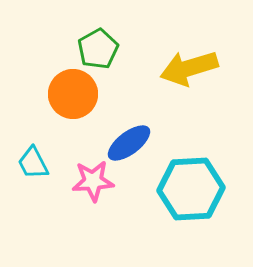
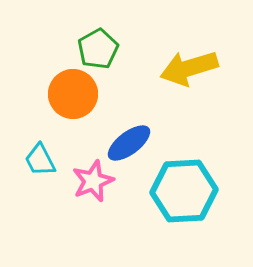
cyan trapezoid: moved 7 px right, 3 px up
pink star: rotated 18 degrees counterclockwise
cyan hexagon: moved 7 px left, 2 px down
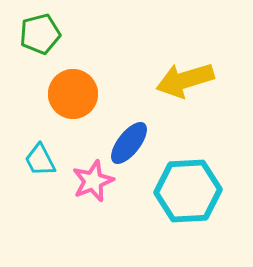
green pentagon: moved 58 px left, 15 px up; rotated 15 degrees clockwise
yellow arrow: moved 4 px left, 12 px down
blue ellipse: rotated 15 degrees counterclockwise
cyan hexagon: moved 4 px right
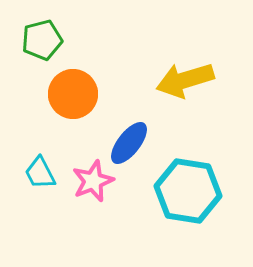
green pentagon: moved 2 px right, 6 px down
cyan trapezoid: moved 13 px down
cyan hexagon: rotated 12 degrees clockwise
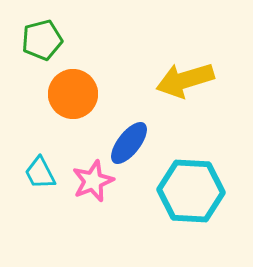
cyan hexagon: moved 3 px right; rotated 6 degrees counterclockwise
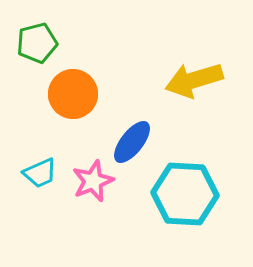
green pentagon: moved 5 px left, 3 px down
yellow arrow: moved 9 px right
blue ellipse: moved 3 px right, 1 px up
cyan trapezoid: rotated 87 degrees counterclockwise
cyan hexagon: moved 6 px left, 3 px down
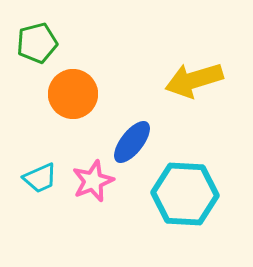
cyan trapezoid: moved 5 px down
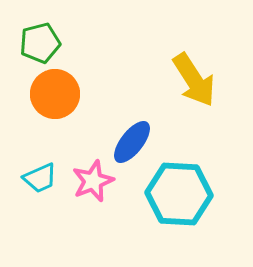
green pentagon: moved 3 px right
yellow arrow: rotated 106 degrees counterclockwise
orange circle: moved 18 px left
cyan hexagon: moved 6 px left
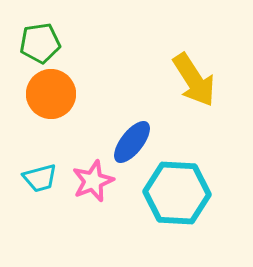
green pentagon: rotated 6 degrees clockwise
orange circle: moved 4 px left
cyan trapezoid: rotated 9 degrees clockwise
cyan hexagon: moved 2 px left, 1 px up
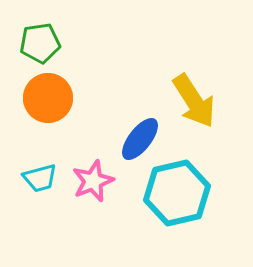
yellow arrow: moved 21 px down
orange circle: moved 3 px left, 4 px down
blue ellipse: moved 8 px right, 3 px up
cyan hexagon: rotated 16 degrees counterclockwise
